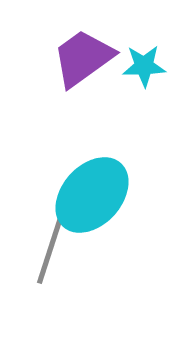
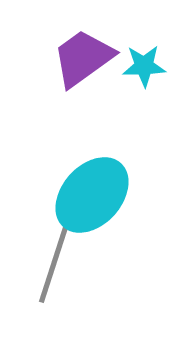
gray line: moved 2 px right, 19 px down
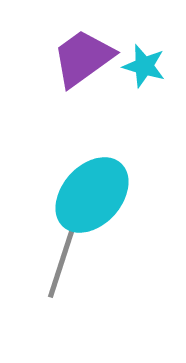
cyan star: rotated 18 degrees clockwise
gray line: moved 9 px right, 5 px up
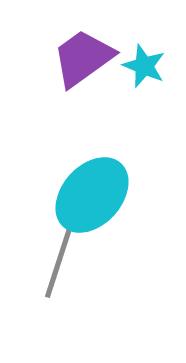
cyan star: rotated 6 degrees clockwise
gray line: moved 3 px left
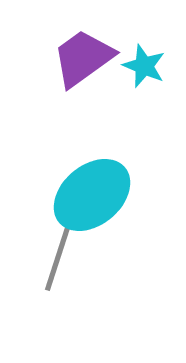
cyan ellipse: rotated 8 degrees clockwise
gray line: moved 7 px up
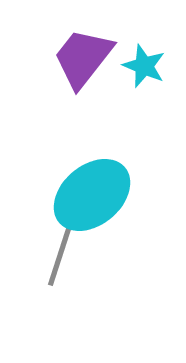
purple trapezoid: rotated 16 degrees counterclockwise
gray line: moved 3 px right, 5 px up
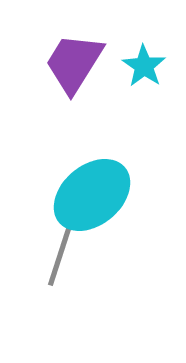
purple trapezoid: moved 9 px left, 5 px down; rotated 6 degrees counterclockwise
cyan star: rotated 12 degrees clockwise
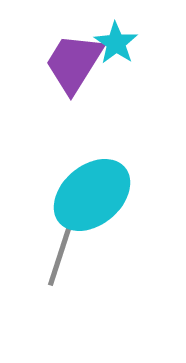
cyan star: moved 28 px left, 23 px up
